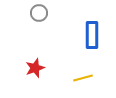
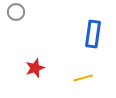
gray circle: moved 23 px left, 1 px up
blue rectangle: moved 1 px right, 1 px up; rotated 8 degrees clockwise
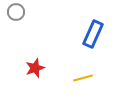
blue rectangle: rotated 16 degrees clockwise
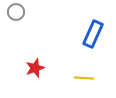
yellow line: moved 1 px right; rotated 18 degrees clockwise
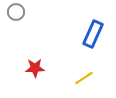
red star: rotated 18 degrees clockwise
yellow line: rotated 36 degrees counterclockwise
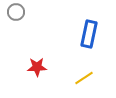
blue rectangle: moved 4 px left; rotated 12 degrees counterclockwise
red star: moved 2 px right, 1 px up
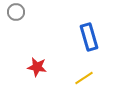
blue rectangle: moved 3 px down; rotated 28 degrees counterclockwise
red star: rotated 12 degrees clockwise
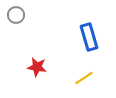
gray circle: moved 3 px down
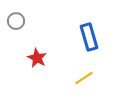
gray circle: moved 6 px down
red star: moved 9 px up; rotated 18 degrees clockwise
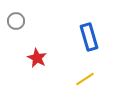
yellow line: moved 1 px right, 1 px down
